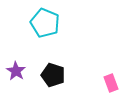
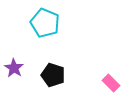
purple star: moved 2 px left, 3 px up
pink rectangle: rotated 24 degrees counterclockwise
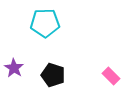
cyan pentagon: rotated 24 degrees counterclockwise
pink rectangle: moved 7 px up
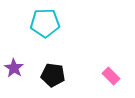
black pentagon: rotated 10 degrees counterclockwise
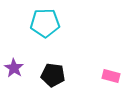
pink rectangle: rotated 30 degrees counterclockwise
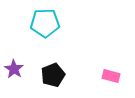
purple star: moved 1 px down
black pentagon: rotated 30 degrees counterclockwise
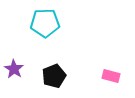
black pentagon: moved 1 px right, 1 px down
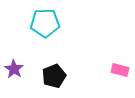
pink rectangle: moved 9 px right, 6 px up
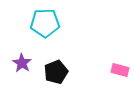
purple star: moved 8 px right, 6 px up
black pentagon: moved 2 px right, 4 px up
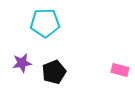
purple star: rotated 30 degrees clockwise
black pentagon: moved 2 px left
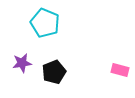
cyan pentagon: rotated 24 degrees clockwise
